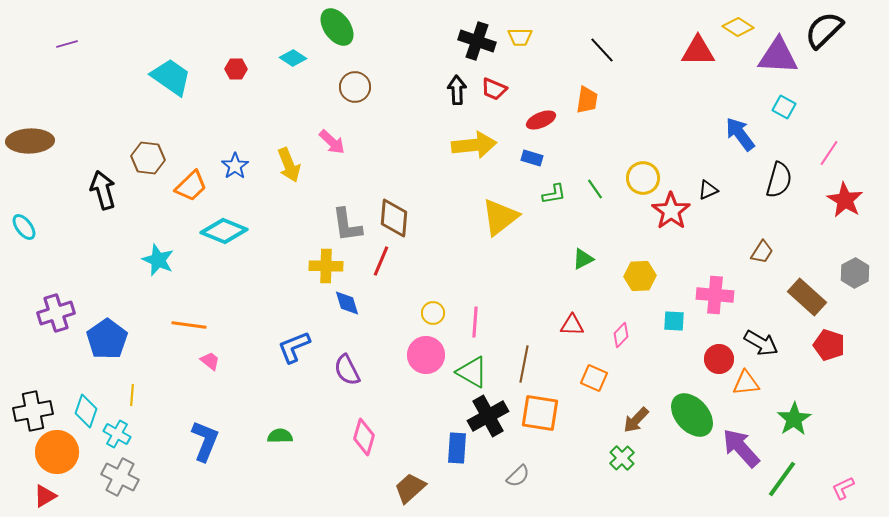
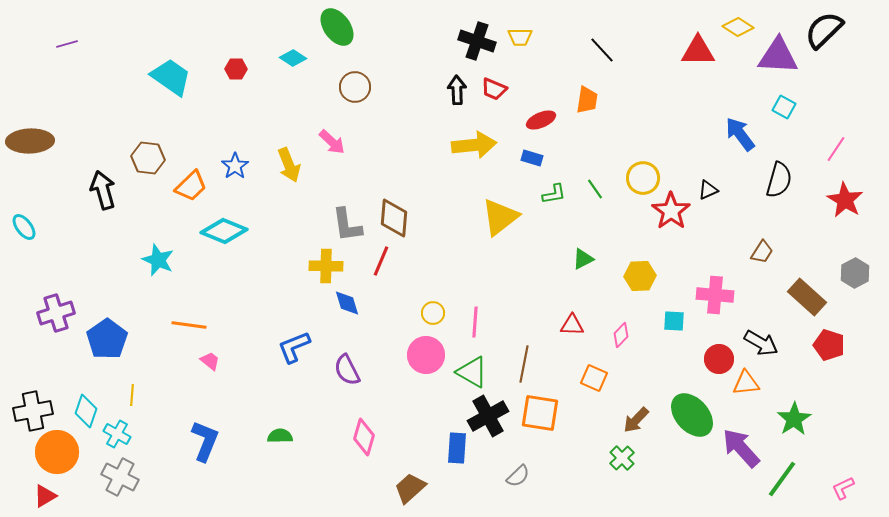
pink line at (829, 153): moved 7 px right, 4 px up
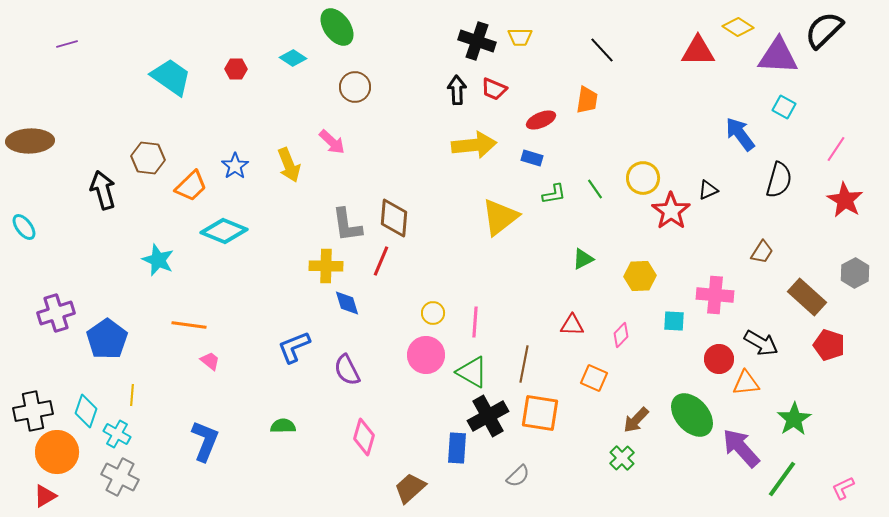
green semicircle at (280, 436): moved 3 px right, 10 px up
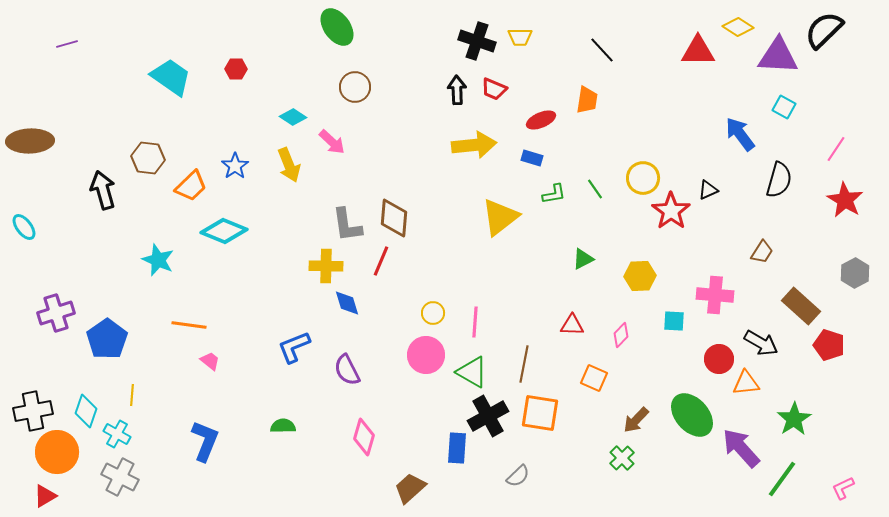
cyan diamond at (293, 58): moved 59 px down
brown rectangle at (807, 297): moved 6 px left, 9 px down
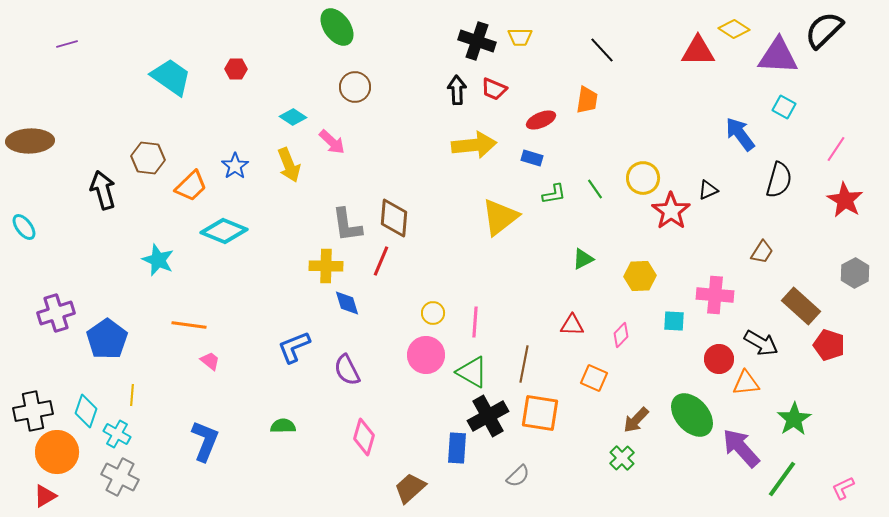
yellow diamond at (738, 27): moved 4 px left, 2 px down
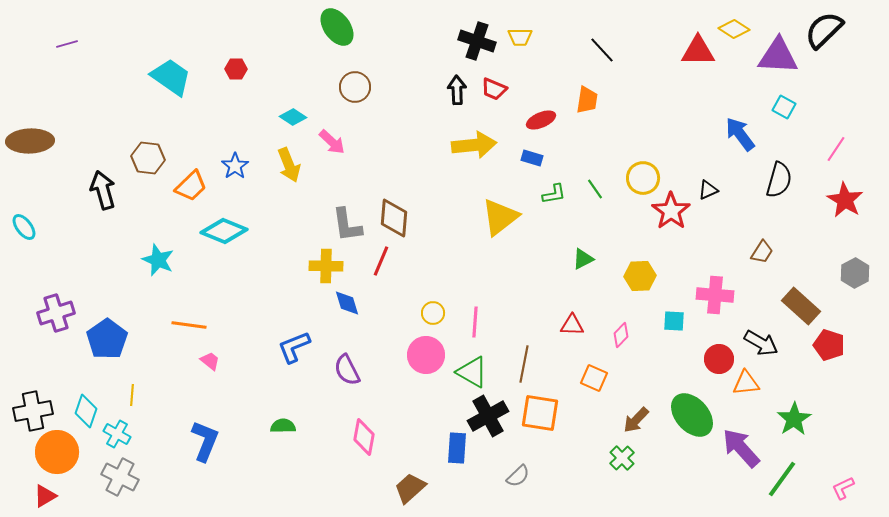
pink diamond at (364, 437): rotated 6 degrees counterclockwise
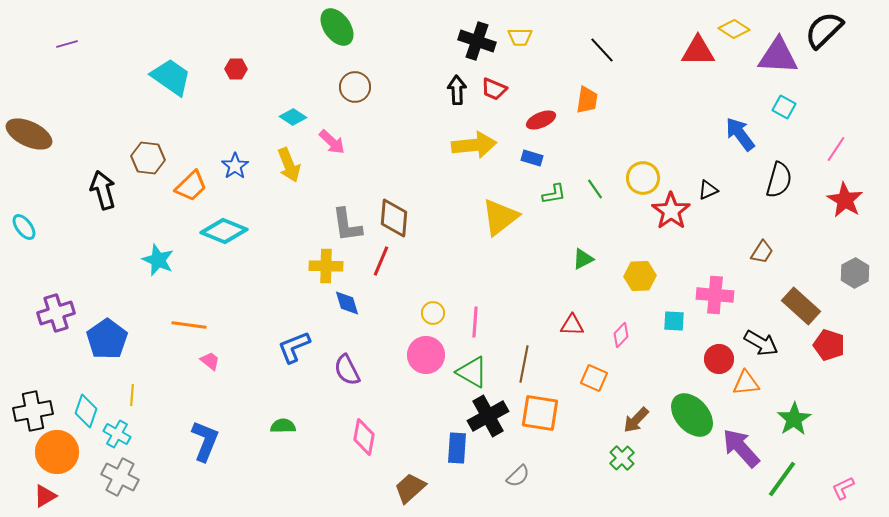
brown ellipse at (30, 141): moved 1 px left, 7 px up; rotated 27 degrees clockwise
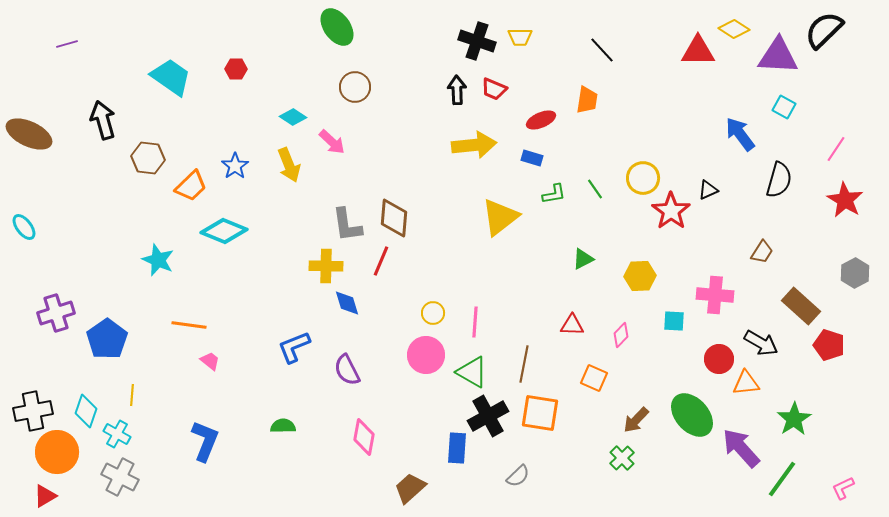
black arrow at (103, 190): moved 70 px up
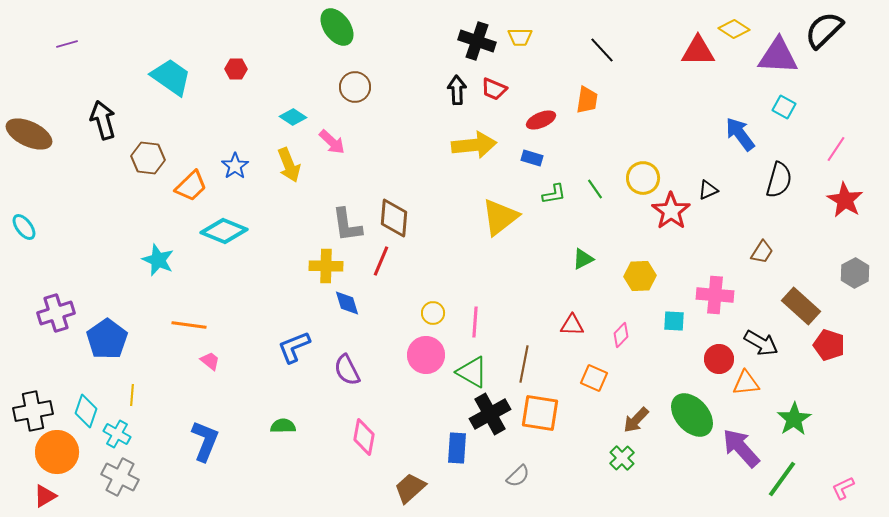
black cross at (488, 416): moved 2 px right, 2 px up
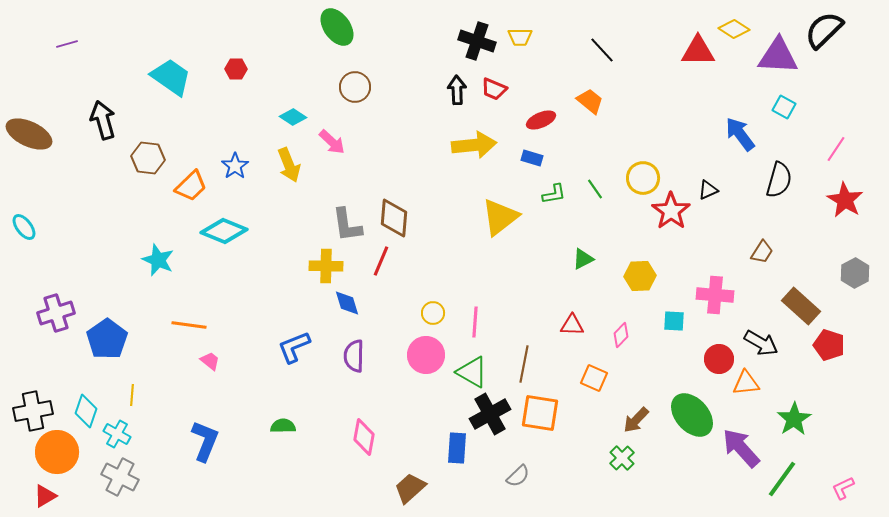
orange trapezoid at (587, 100): moved 3 px right, 1 px down; rotated 60 degrees counterclockwise
purple semicircle at (347, 370): moved 7 px right, 14 px up; rotated 28 degrees clockwise
